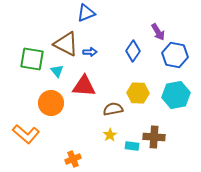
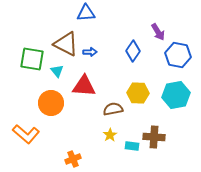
blue triangle: rotated 18 degrees clockwise
blue hexagon: moved 3 px right
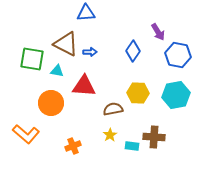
cyan triangle: rotated 40 degrees counterclockwise
orange cross: moved 13 px up
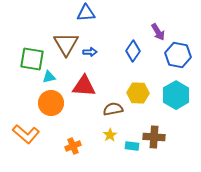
brown triangle: rotated 32 degrees clockwise
cyan triangle: moved 8 px left, 6 px down; rotated 24 degrees counterclockwise
cyan hexagon: rotated 20 degrees counterclockwise
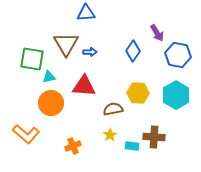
purple arrow: moved 1 px left, 1 px down
